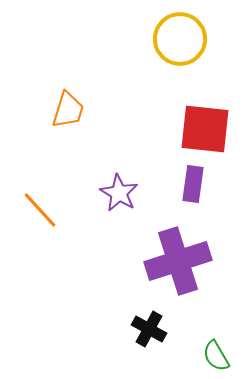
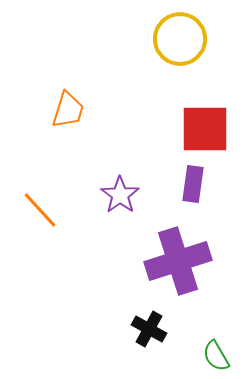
red square: rotated 6 degrees counterclockwise
purple star: moved 1 px right, 2 px down; rotated 6 degrees clockwise
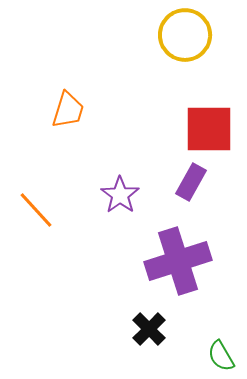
yellow circle: moved 5 px right, 4 px up
red square: moved 4 px right
purple rectangle: moved 2 px left, 2 px up; rotated 21 degrees clockwise
orange line: moved 4 px left
black cross: rotated 16 degrees clockwise
green semicircle: moved 5 px right
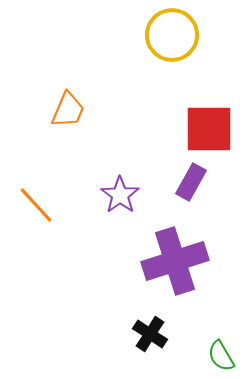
yellow circle: moved 13 px left
orange trapezoid: rotated 6 degrees clockwise
orange line: moved 5 px up
purple cross: moved 3 px left
black cross: moved 1 px right, 5 px down; rotated 12 degrees counterclockwise
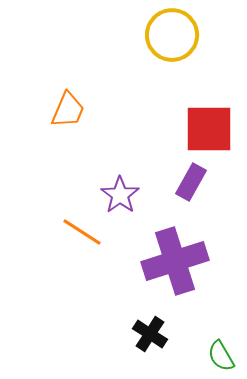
orange line: moved 46 px right, 27 px down; rotated 15 degrees counterclockwise
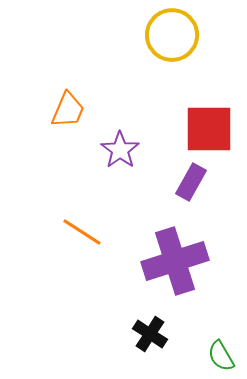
purple star: moved 45 px up
